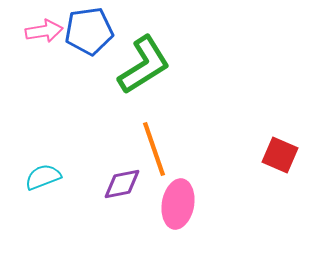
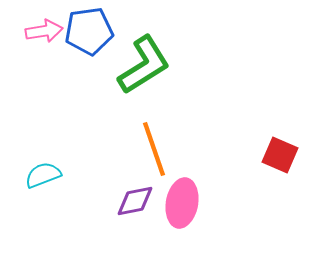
cyan semicircle: moved 2 px up
purple diamond: moved 13 px right, 17 px down
pink ellipse: moved 4 px right, 1 px up
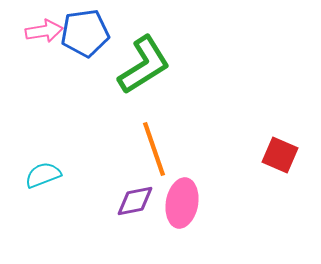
blue pentagon: moved 4 px left, 2 px down
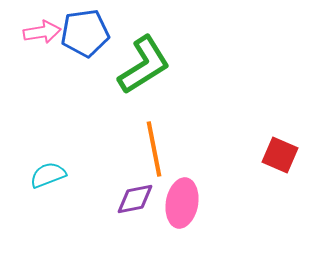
pink arrow: moved 2 px left, 1 px down
orange line: rotated 8 degrees clockwise
cyan semicircle: moved 5 px right
purple diamond: moved 2 px up
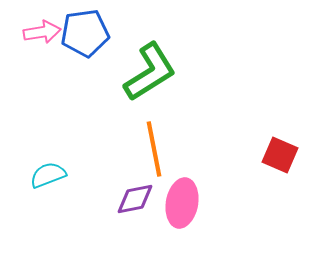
green L-shape: moved 6 px right, 7 px down
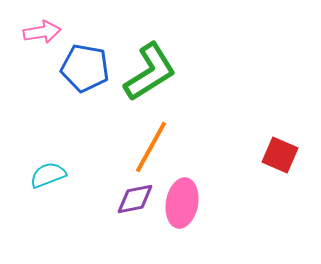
blue pentagon: moved 35 px down; rotated 18 degrees clockwise
orange line: moved 3 px left, 2 px up; rotated 40 degrees clockwise
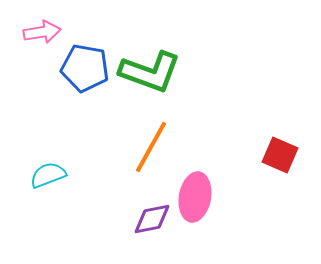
green L-shape: rotated 52 degrees clockwise
purple diamond: moved 17 px right, 20 px down
pink ellipse: moved 13 px right, 6 px up
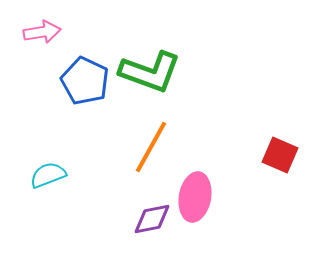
blue pentagon: moved 13 px down; rotated 15 degrees clockwise
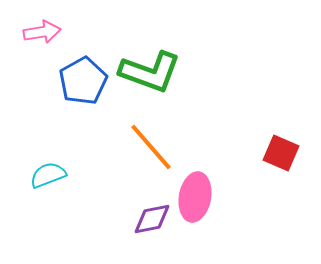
blue pentagon: moved 2 px left; rotated 18 degrees clockwise
orange line: rotated 70 degrees counterclockwise
red square: moved 1 px right, 2 px up
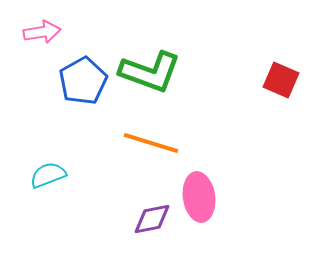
orange line: moved 4 px up; rotated 32 degrees counterclockwise
red square: moved 73 px up
pink ellipse: moved 4 px right; rotated 18 degrees counterclockwise
